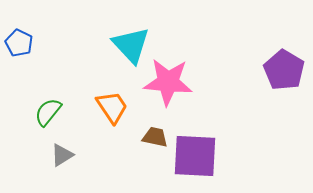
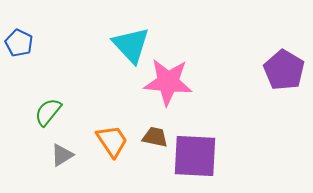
orange trapezoid: moved 34 px down
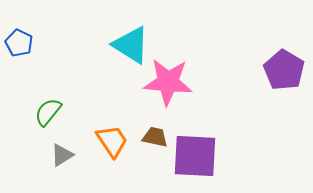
cyan triangle: rotated 15 degrees counterclockwise
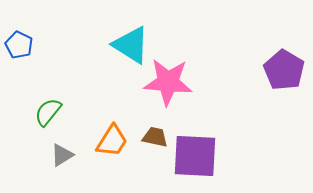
blue pentagon: moved 2 px down
orange trapezoid: rotated 66 degrees clockwise
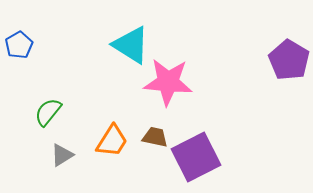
blue pentagon: rotated 16 degrees clockwise
purple pentagon: moved 5 px right, 10 px up
purple square: moved 1 px right, 1 px down; rotated 30 degrees counterclockwise
